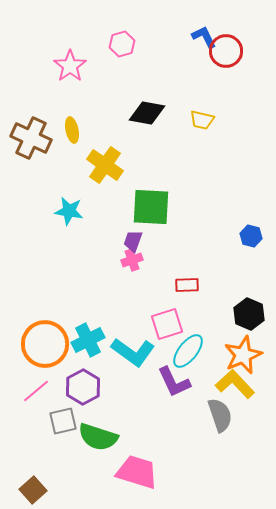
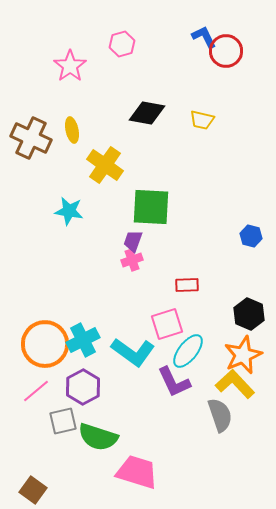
cyan cross: moved 5 px left
brown square: rotated 12 degrees counterclockwise
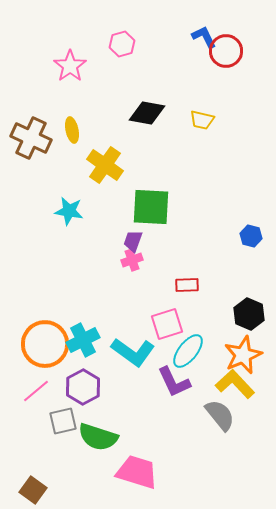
gray semicircle: rotated 20 degrees counterclockwise
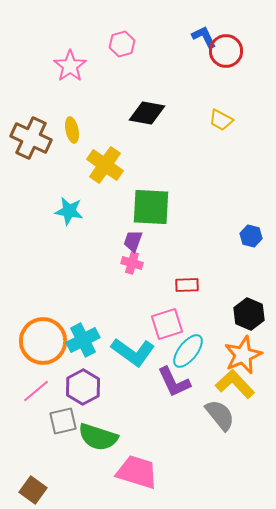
yellow trapezoid: moved 19 px right; rotated 15 degrees clockwise
pink cross: moved 3 px down; rotated 35 degrees clockwise
orange circle: moved 2 px left, 3 px up
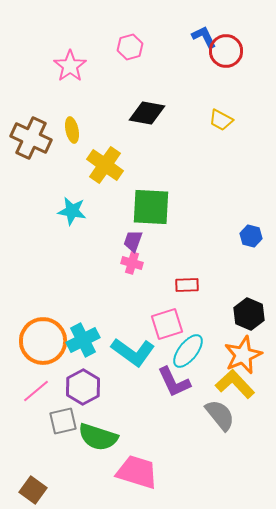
pink hexagon: moved 8 px right, 3 px down
cyan star: moved 3 px right
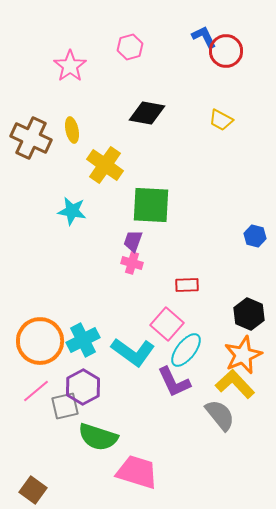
green square: moved 2 px up
blue hexagon: moved 4 px right
pink square: rotated 32 degrees counterclockwise
orange circle: moved 3 px left
cyan ellipse: moved 2 px left, 1 px up
gray square: moved 2 px right, 15 px up
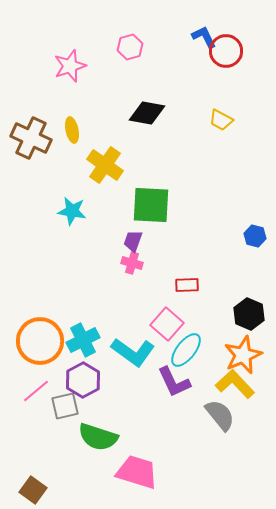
pink star: rotated 16 degrees clockwise
purple hexagon: moved 7 px up
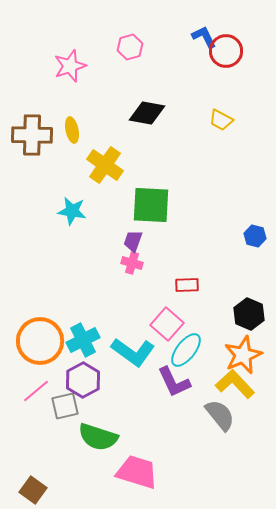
brown cross: moved 1 px right, 3 px up; rotated 24 degrees counterclockwise
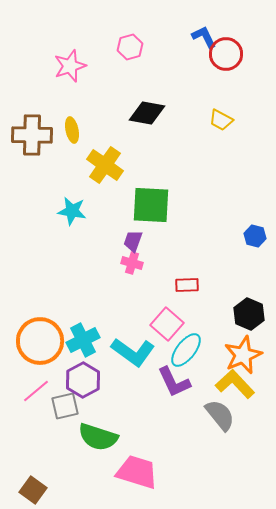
red circle: moved 3 px down
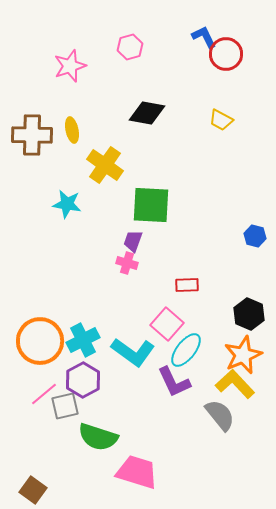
cyan star: moved 5 px left, 7 px up
pink cross: moved 5 px left
pink line: moved 8 px right, 3 px down
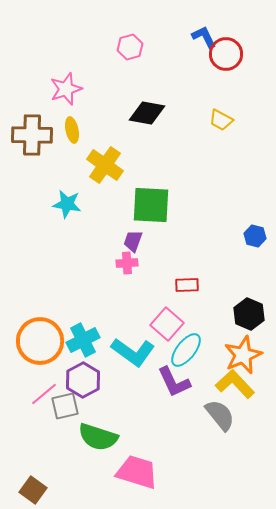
pink star: moved 4 px left, 23 px down
pink cross: rotated 20 degrees counterclockwise
